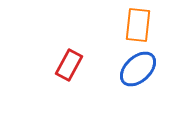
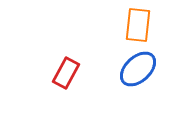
red rectangle: moved 3 px left, 8 px down
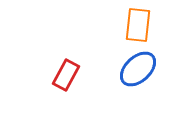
red rectangle: moved 2 px down
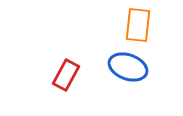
blue ellipse: moved 10 px left, 2 px up; rotated 63 degrees clockwise
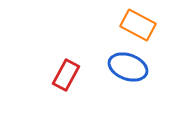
orange rectangle: rotated 68 degrees counterclockwise
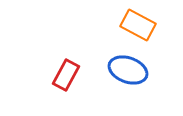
blue ellipse: moved 3 px down
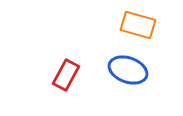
orange rectangle: rotated 12 degrees counterclockwise
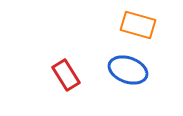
red rectangle: rotated 60 degrees counterclockwise
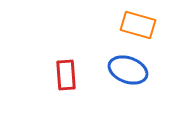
red rectangle: rotated 28 degrees clockwise
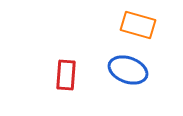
red rectangle: rotated 8 degrees clockwise
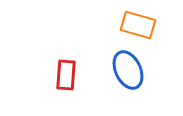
blue ellipse: rotated 45 degrees clockwise
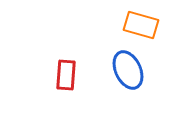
orange rectangle: moved 3 px right
